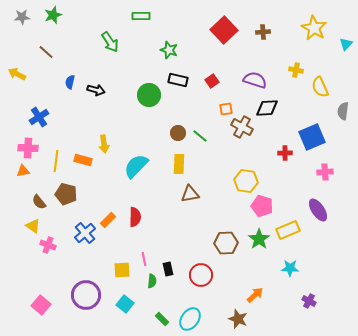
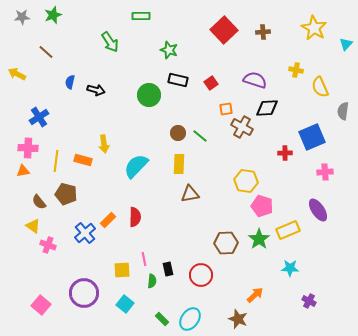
red square at (212, 81): moved 1 px left, 2 px down
purple circle at (86, 295): moved 2 px left, 2 px up
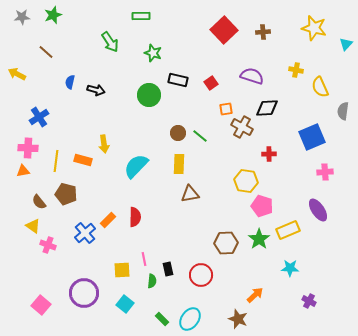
yellow star at (314, 28): rotated 15 degrees counterclockwise
green star at (169, 50): moved 16 px left, 3 px down
purple semicircle at (255, 80): moved 3 px left, 4 px up
red cross at (285, 153): moved 16 px left, 1 px down
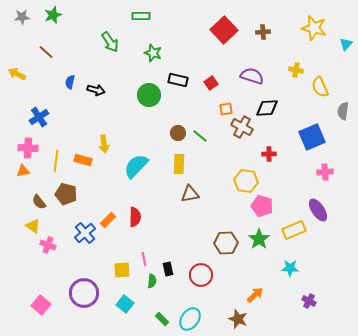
yellow rectangle at (288, 230): moved 6 px right
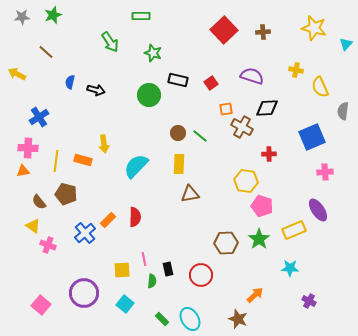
cyan ellipse at (190, 319): rotated 65 degrees counterclockwise
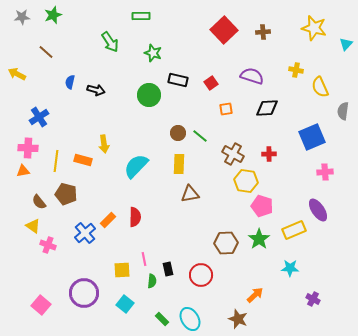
brown cross at (242, 127): moved 9 px left, 27 px down
purple cross at (309, 301): moved 4 px right, 2 px up
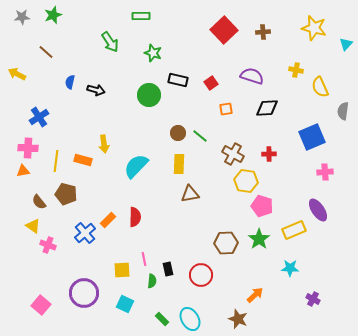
cyan square at (125, 304): rotated 12 degrees counterclockwise
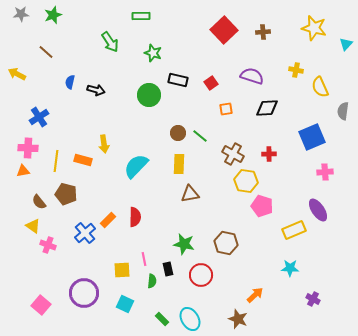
gray star at (22, 17): moved 1 px left, 3 px up
green star at (259, 239): moved 75 px left, 5 px down; rotated 25 degrees counterclockwise
brown hexagon at (226, 243): rotated 15 degrees clockwise
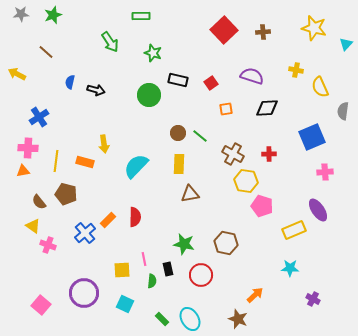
orange rectangle at (83, 160): moved 2 px right, 2 px down
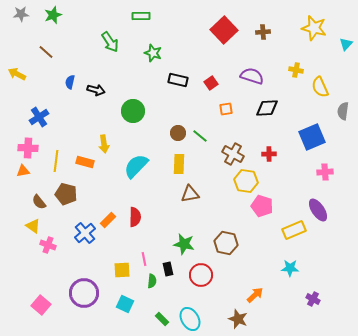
green circle at (149, 95): moved 16 px left, 16 px down
